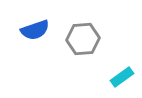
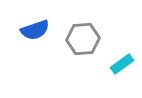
cyan rectangle: moved 13 px up
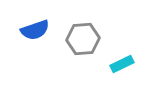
cyan rectangle: rotated 10 degrees clockwise
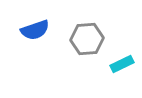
gray hexagon: moved 4 px right
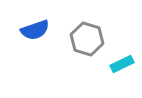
gray hexagon: rotated 20 degrees clockwise
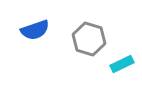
gray hexagon: moved 2 px right
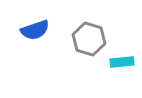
cyan rectangle: moved 2 px up; rotated 20 degrees clockwise
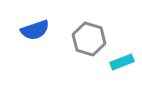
cyan rectangle: rotated 15 degrees counterclockwise
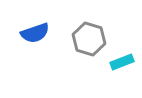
blue semicircle: moved 3 px down
